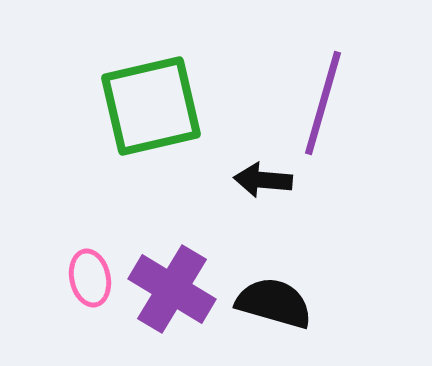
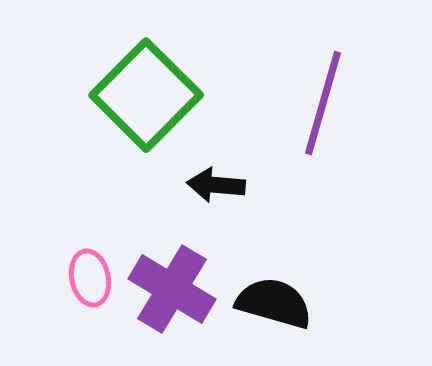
green square: moved 5 px left, 11 px up; rotated 32 degrees counterclockwise
black arrow: moved 47 px left, 5 px down
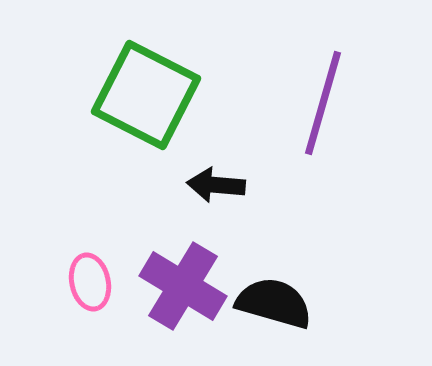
green square: rotated 18 degrees counterclockwise
pink ellipse: moved 4 px down
purple cross: moved 11 px right, 3 px up
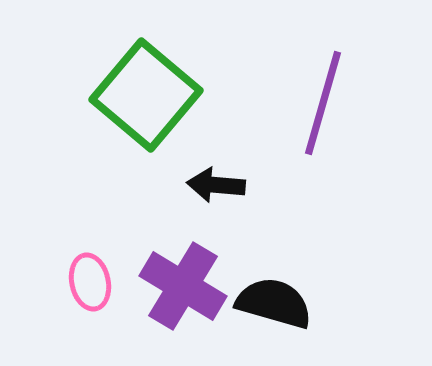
green square: rotated 13 degrees clockwise
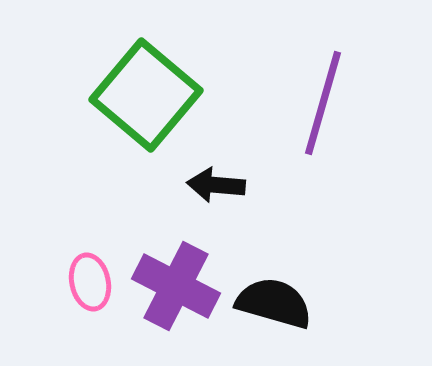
purple cross: moved 7 px left; rotated 4 degrees counterclockwise
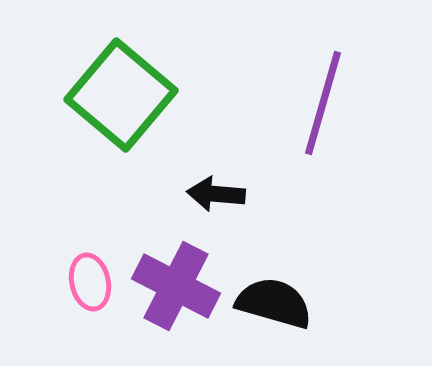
green square: moved 25 px left
black arrow: moved 9 px down
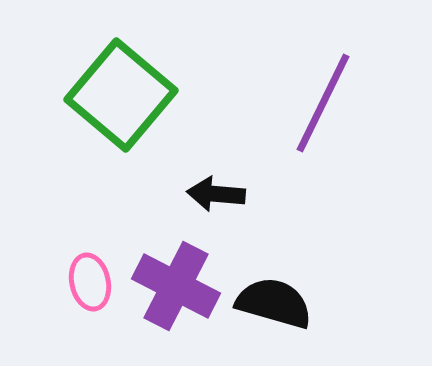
purple line: rotated 10 degrees clockwise
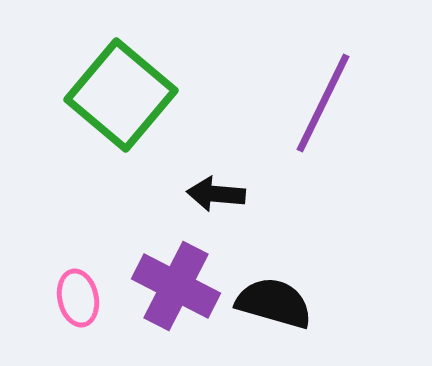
pink ellipse: moved 12 px left, 16 px down
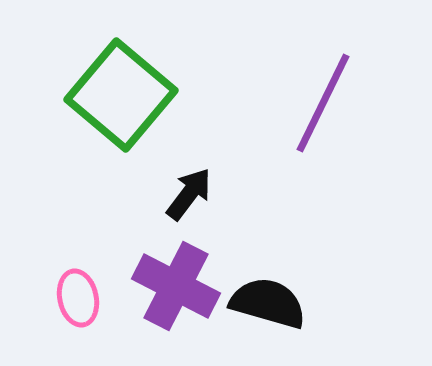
black arrow: moved 27 px left; rotated 122 degrees clockwise
black semicircle: moved 6 px left
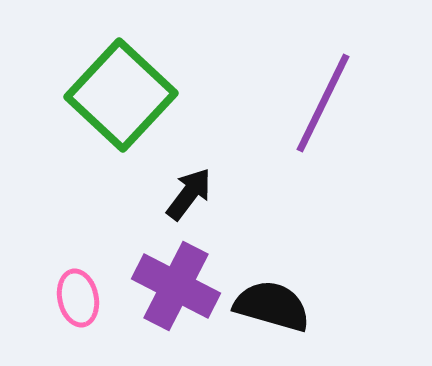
green square: rotated 3 degrees clockwise
black semicircle: moved 4 px right, 3 px down
